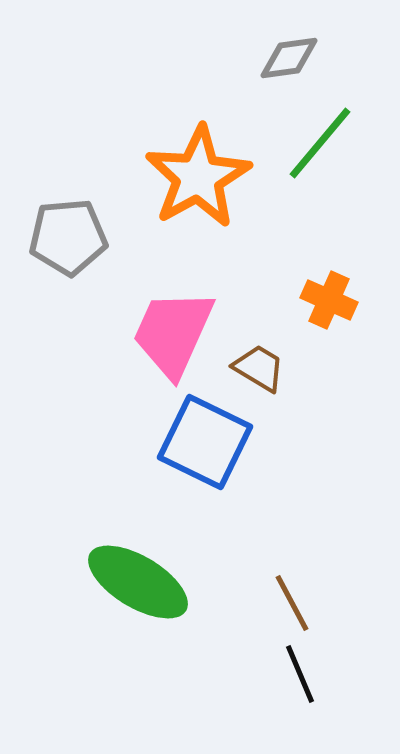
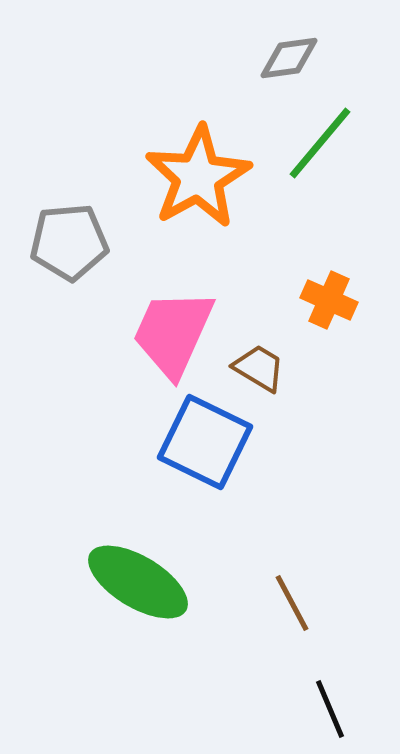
gray pentagon: moved 1 px right, 5 px down
black line: moved 30 px right, 35 px down
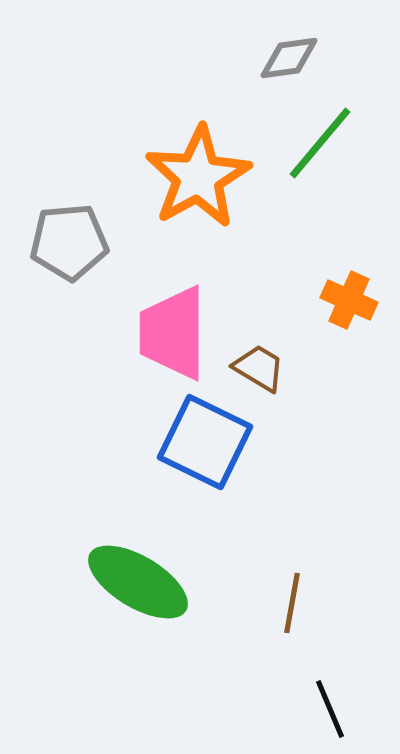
orange cross: moved 20 px right
pink trapezoid: rotated 24 degrees counterclockwise
brown line: rotated 38 degrees clockwise
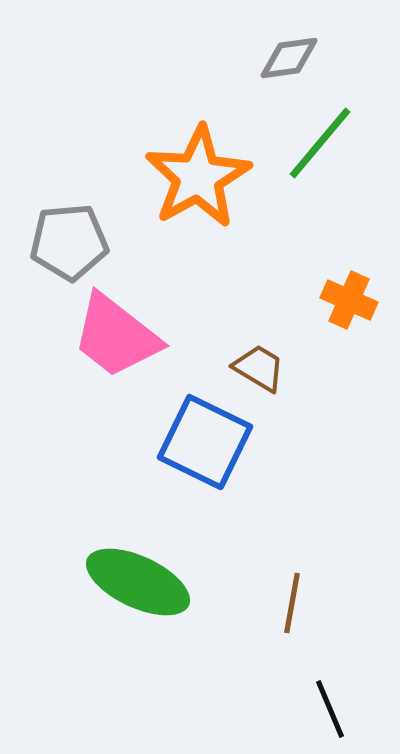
pink trapezoid: moved 57 px left, 3 px down; rotated 52 degrees counterclockwise
green ellipse: rotated 6 degrees counterclockwise
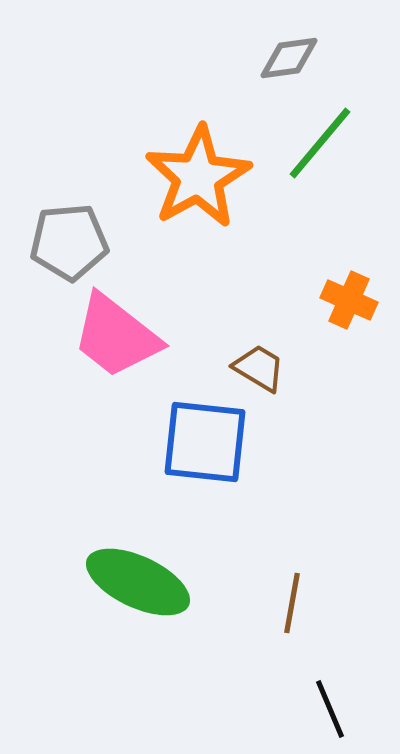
blue square: rotated 20 degrees counterclockwise
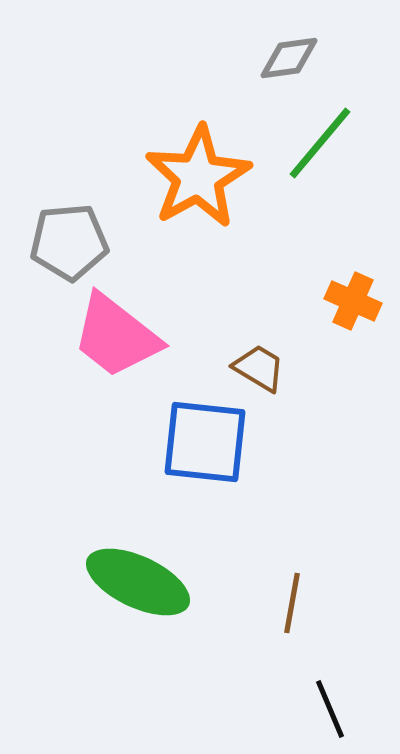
orange cross: moved 4 px right, 1 px down
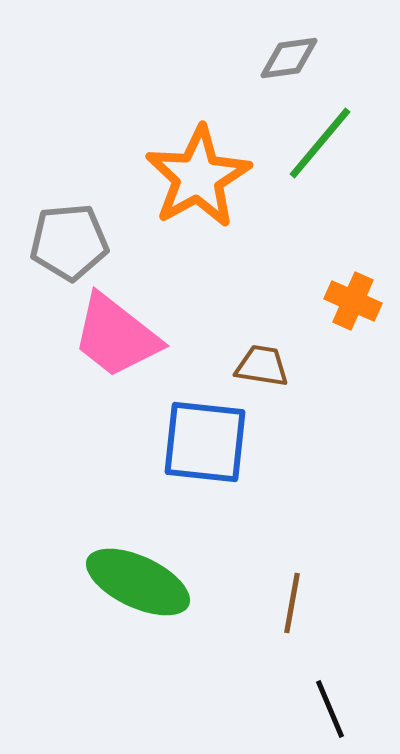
brown trapezoid: moved 3 px right, 2 px up; rotated 22 degrees counterclockwise
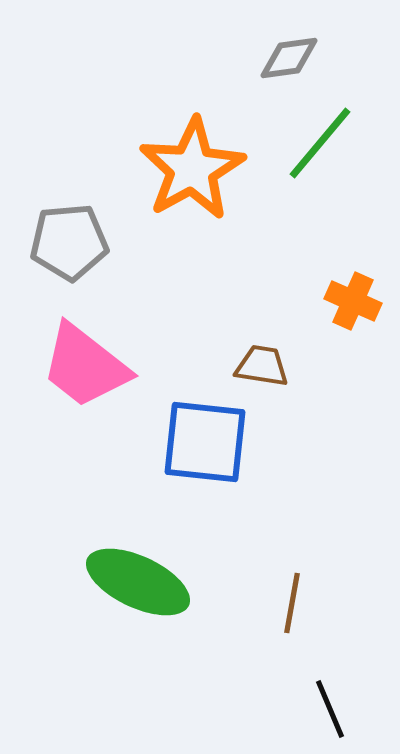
orange star: moved 6 px left, 8 px up
pink trapezoid: moved 31 px left, 30 px down
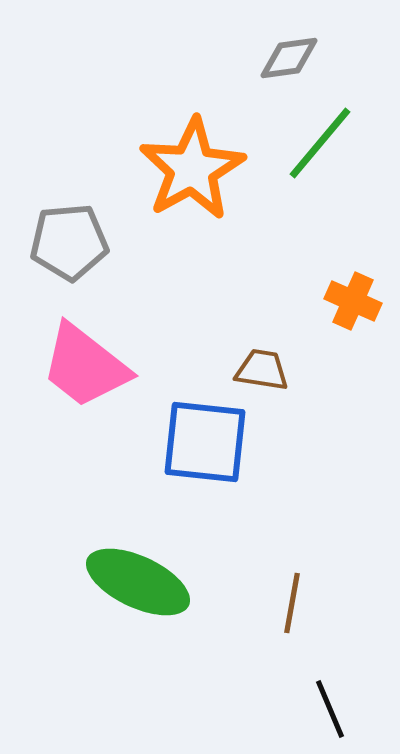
brown trapezoid: moved 4 px down
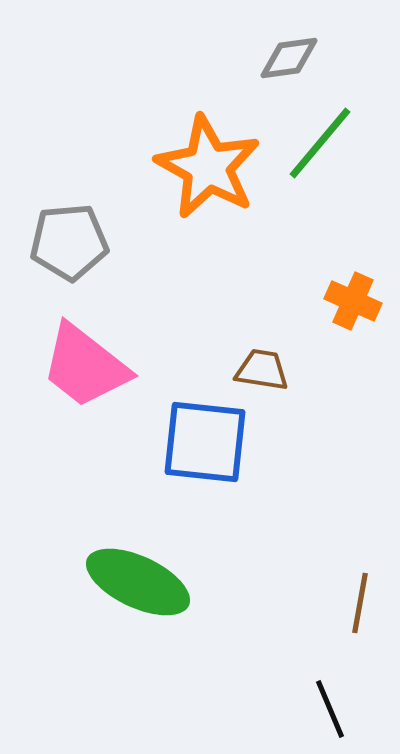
orange star: moved 16 px right, 2 px up; rotated 14 degrees counterclockwise
brown line: moved 68 px right
